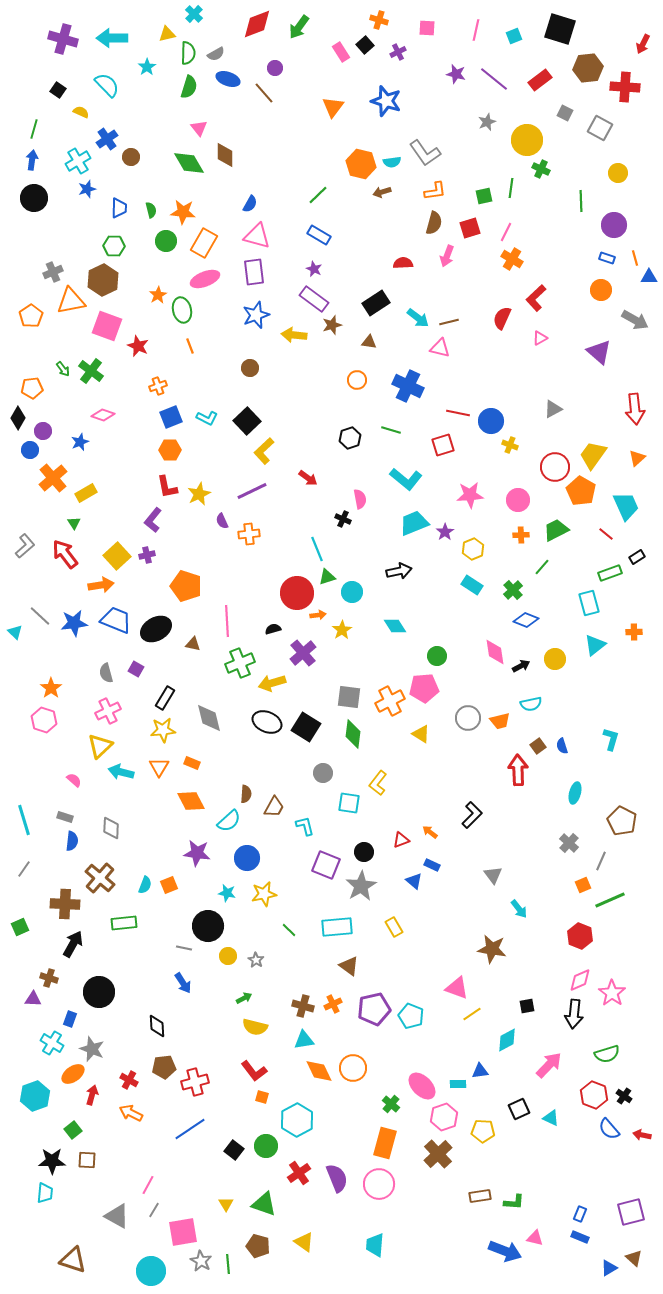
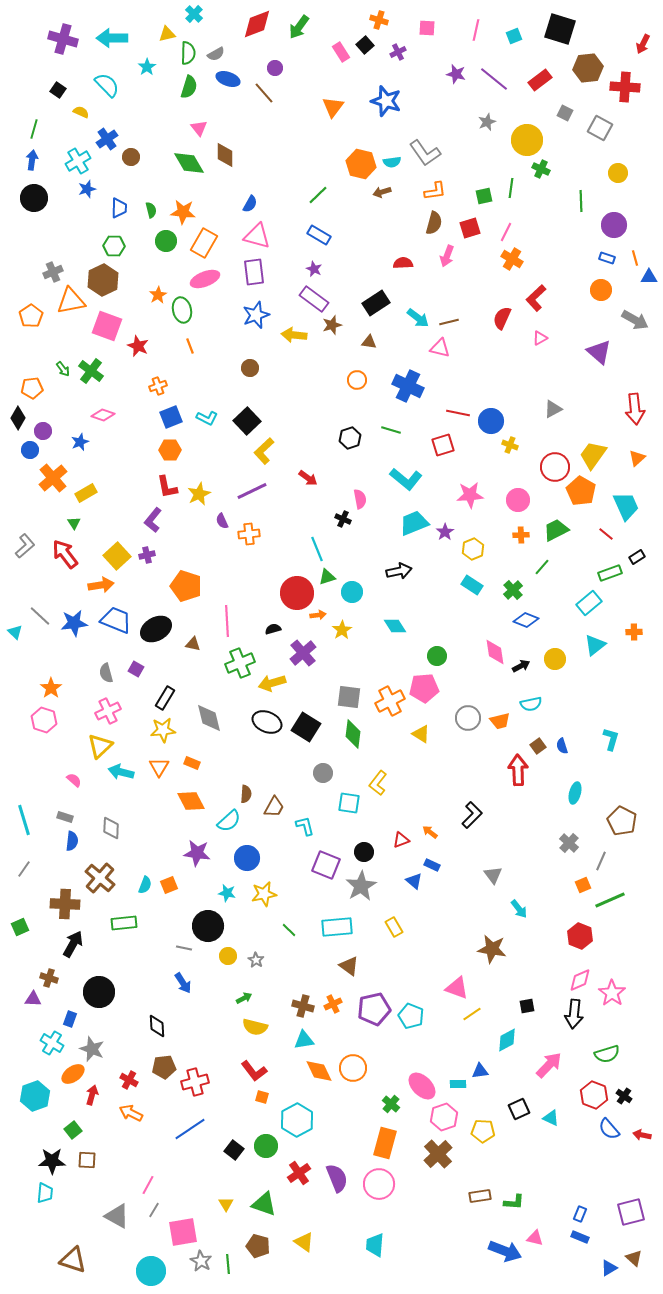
cyan rectangle at (589, 603): rotated 65 degrees clockwise
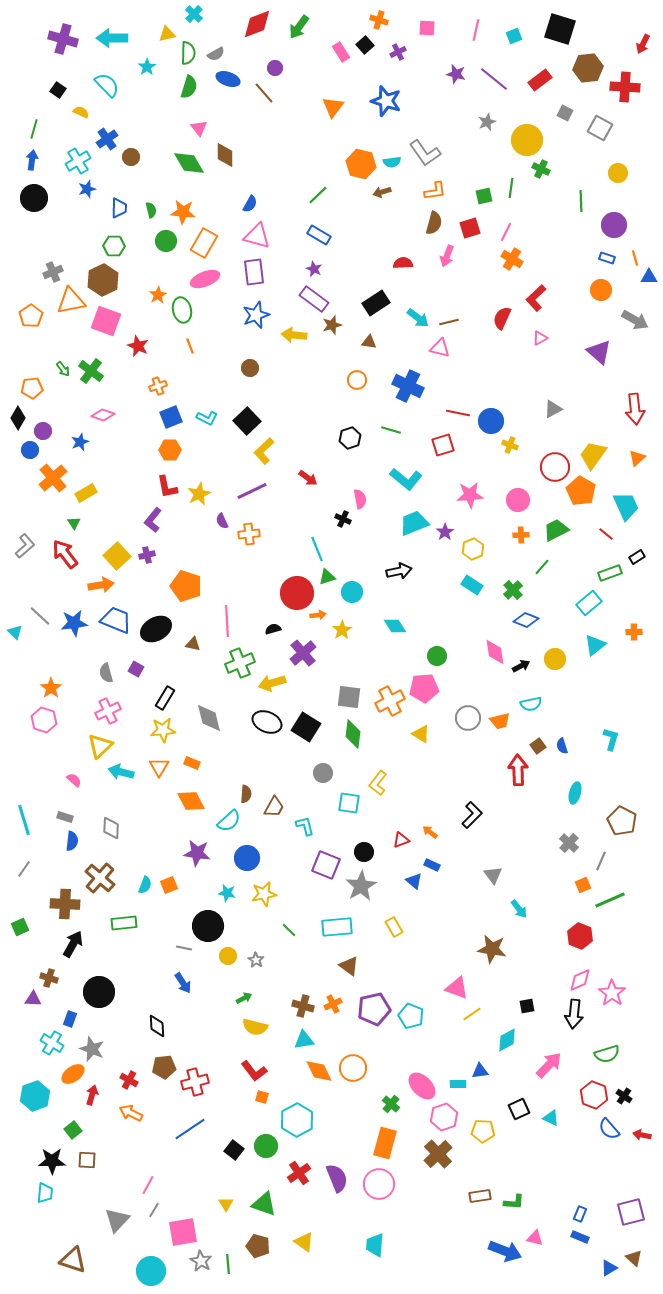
pink square at (107, 326): moved 1 px left, 5 px up
gray triangle at (117, 1216): moved 4 px down; rotated 44 degrees clockwise
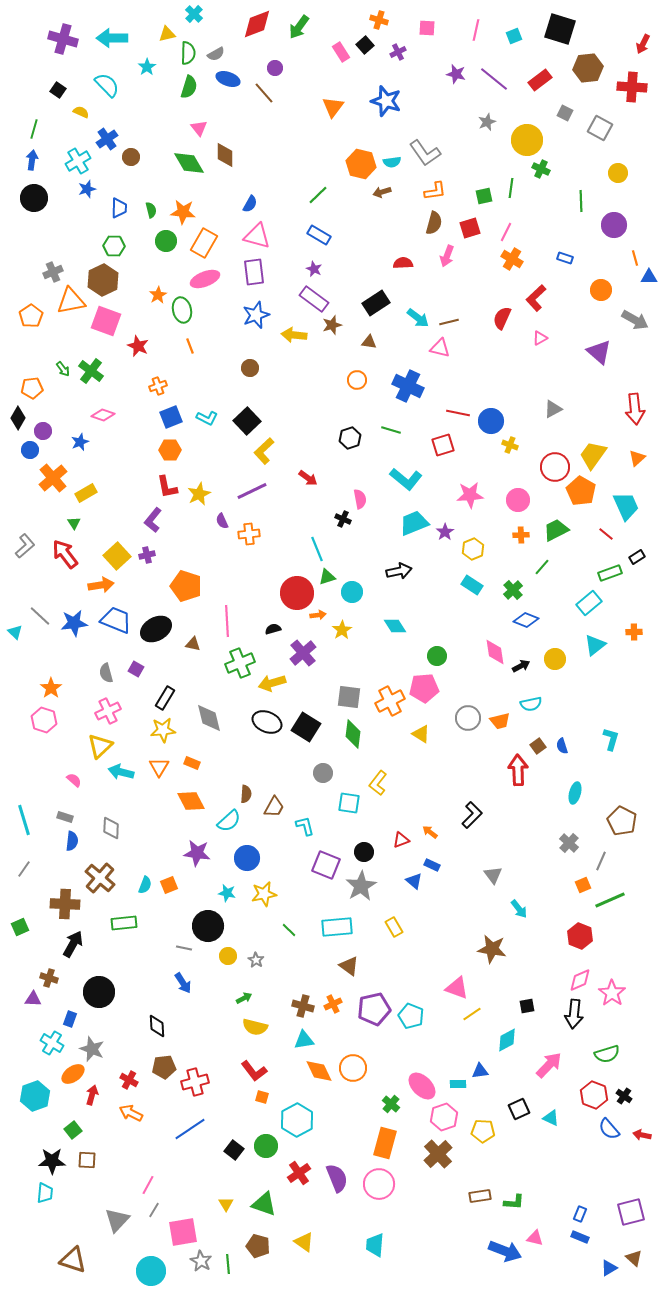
red cross at (625, 87): moved 7 px right
blue rectangle at (607, 258): moved 42 px left
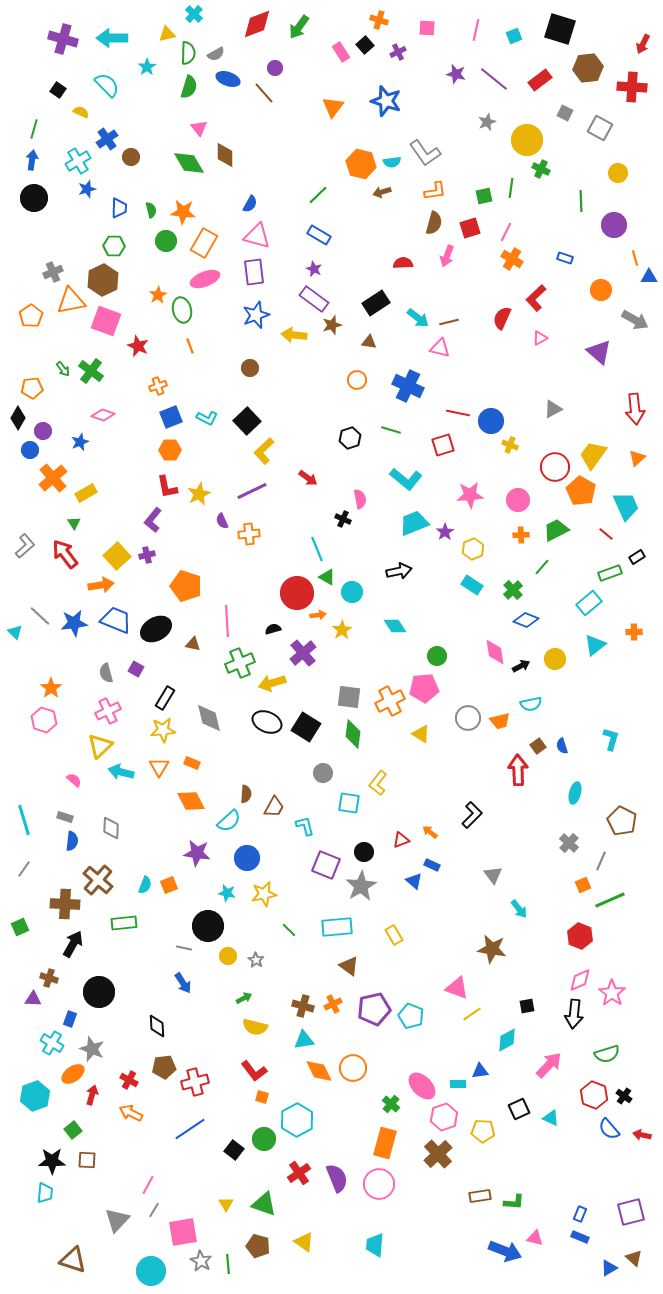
green triangle at (327, 577): rotated 48 degrees clockwise
brown cross at (100, 878): moved 2 px left, 2 px down
yellow rectangle at (394, 927): moved 8 px down
green circle at (266, 1146): moved 2 px left, 7 px up
